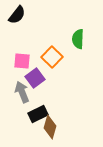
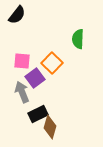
orange square: moved 6 px down
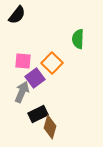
pink square: moved 1 px right
gray arrow: rotated 45 degrees clockwise
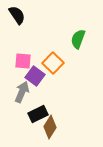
black semicircle: rotated 72 degrees counterclockwise
green semicircle: rotated 18 degrees clockwise
orange square: moved 1 px right
purple square: moved 2 px up; rotated 18 degrees counterclockwise
brown diamond: rotated 15 degrees clockwise
